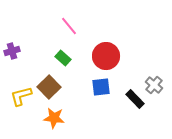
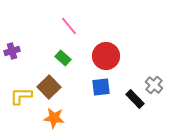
yellow L-shape: rotated 15 degrees clockwise
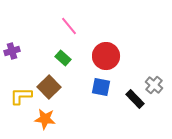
blue square: rotated 18 degrees clockwise
orange star: moved 9 px left, 1 px down
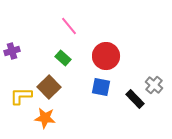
orange star: moved 1 px up
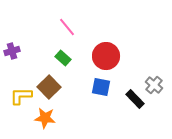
pink line: moved 2 px left, 1 px down
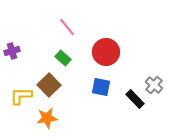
red circle: moved 4 px up
brown square: moved 2 px up
orange star: moved 2 px right; rotated 15 degrees counterclockwise
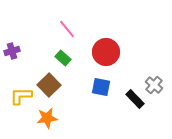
pink line: moved 2 px down
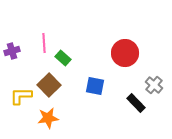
pink line: moved 23 px left, 14 px down; rotated 36 degrees clockwise
red circle: moved 19 px right, 1 px down
blue square: moved 6 px left, 1 px up
black rectangle: moved 1 px right, 4 px down
orange star: moved 1 px right
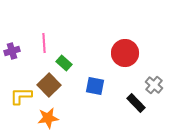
green rectangle: moved 1 px right, 5 px down
